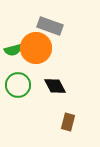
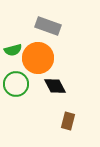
gray rectangle: moved 2 px left
orange circle: moved 2 px right, 10 px down
green circle: moved 2 px left, 1 px up
brown rectangle: moved 1 px up
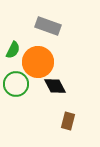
green semicircle: rotated 48 degrees counterclockwise
orange circle: moved 4 px down
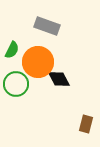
gray rectangle: moved 1 px left
green semicircle: moved 1 px left
black diamond: moved 4 px right, 7 px up
brown rectangle: moved 18 px right, 3 px down
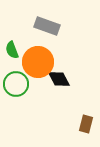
green semicircle: rotated 132 degrees clockwise
